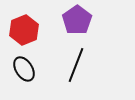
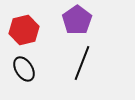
red hexagon: rotated 8 degrees clockwise
black line: moved 6 px right, 2 px up
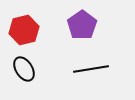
purple pentagon: moved 5 px right, 5 px down
black line: moved 9 px right, 6 px down; rotated 60 degrees clockwise
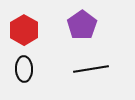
red hexagon: rotated 16 degrees counterclockwise
black ellipse: rotated 30 degrees clockwise
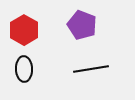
purple pentagon: rotated 16 degrees counterclockwise
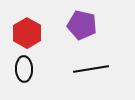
purple pentagon: rotated 8 degrees counterclockwise
red hexagon: moved 3 px right, 3 px down
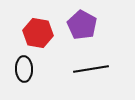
purple pentagon: rotated 16 degrees clockwise
red hexagon: moved 11 px right; rotated 20 degrees counterclockwise
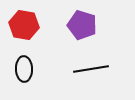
purple pentagon: rotated 12 degrees counterclockwise
red hexagon: moved 14 px left, 8 px up
